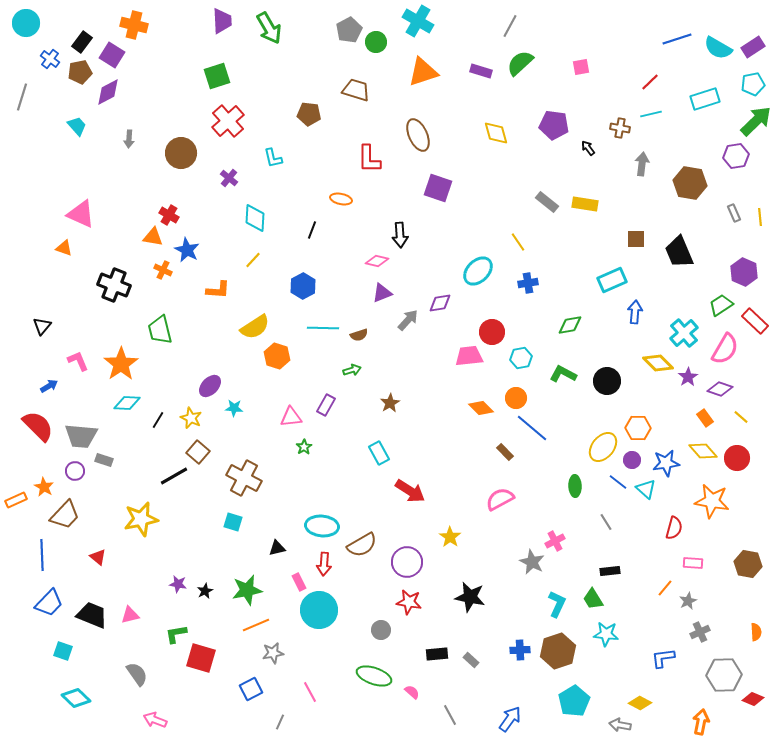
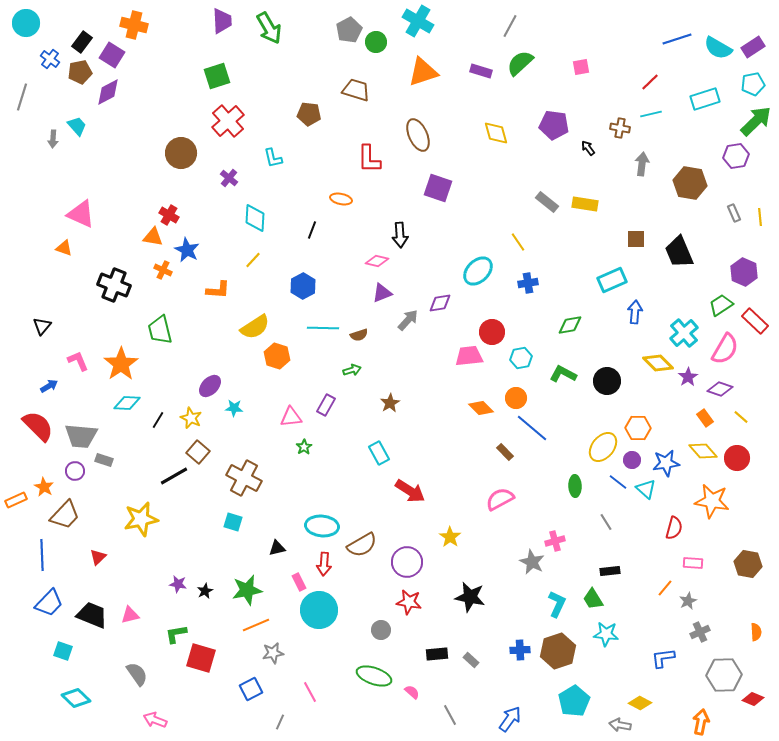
gray arrow at (129, 139): moved 76 px left
pink cross at (555, 541): rotated 12 degrees clockwise
red triangle at (98, 557): rotated 36 degrees clockwise
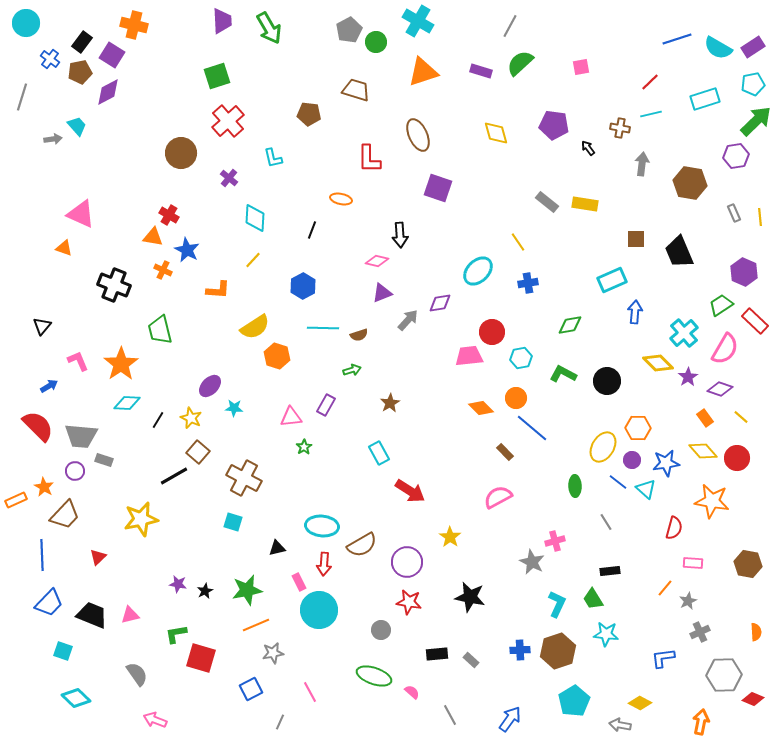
gray arrow at (53, 139): rotated 102 degrees counterclockwise
yellow ellipse at (603, 447): rotated 8 degrees counterclockwise
pink semicircle at (500, 499): moved 2 px left, 2 px up
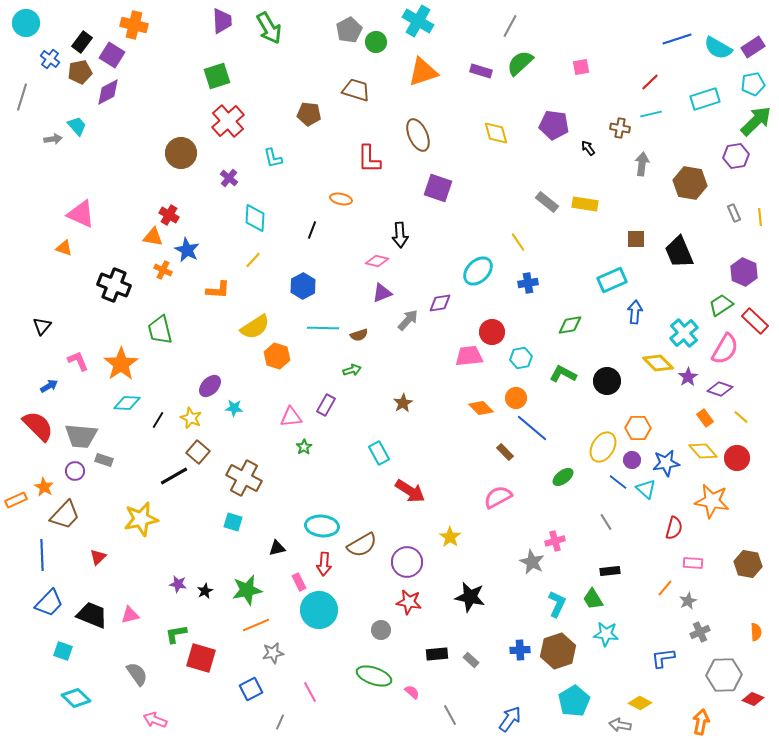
brown star at (390, 403): moved 13 px right
green ellipse at (575, 486): moved 12 px left, 9 px up; rotated 55 degrees clockwise
